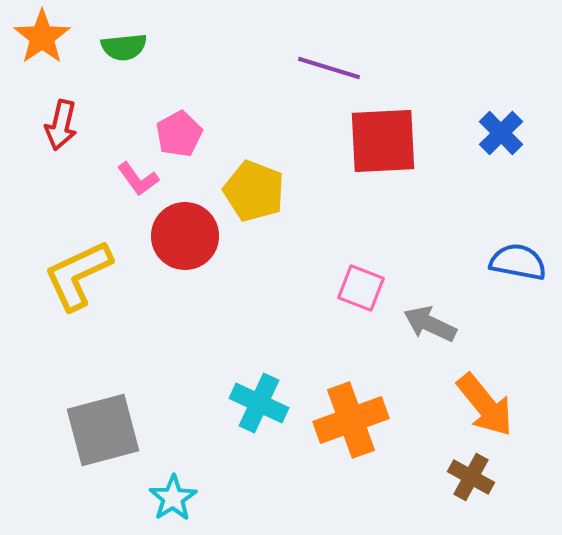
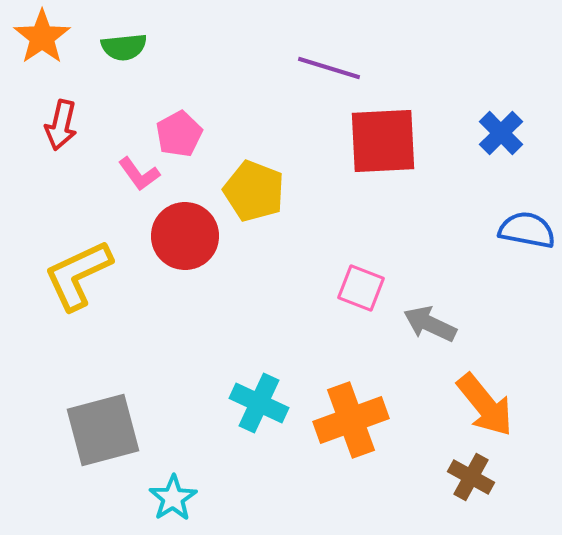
pink L-shape: moved 1 px right, 5 px up
blue semicircle: moved 9 px right, 32 px up
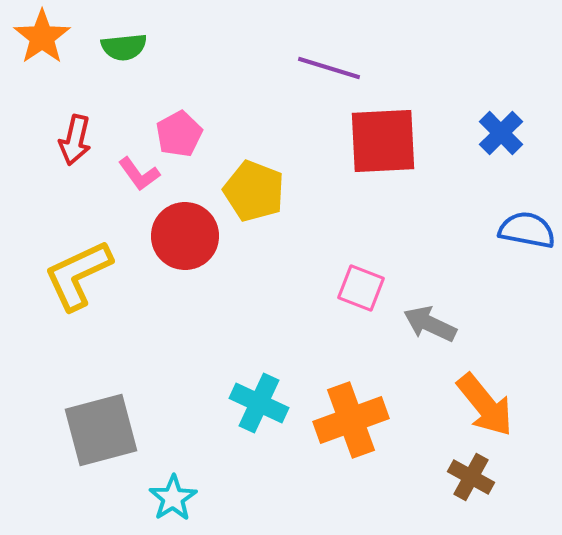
red arrow: moved 14 px right, 15 px down
gray square: moved 2 px left
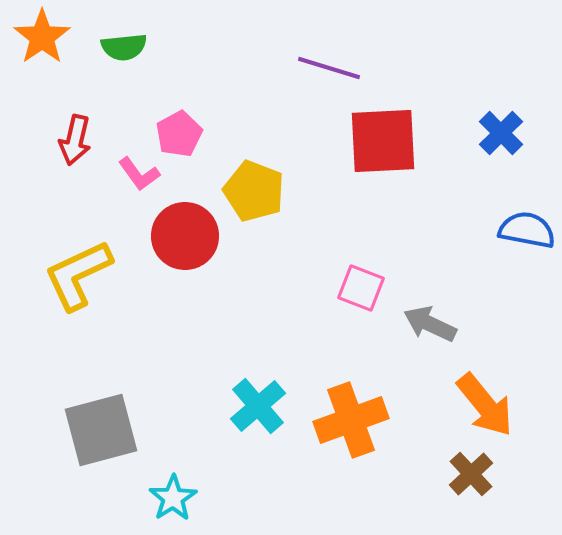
cyan cross: moved 1 px left, 3 px down; rotated 24 degrees clockwise
brown cross: moved 3 px up; rotated 18 degrees clockwise
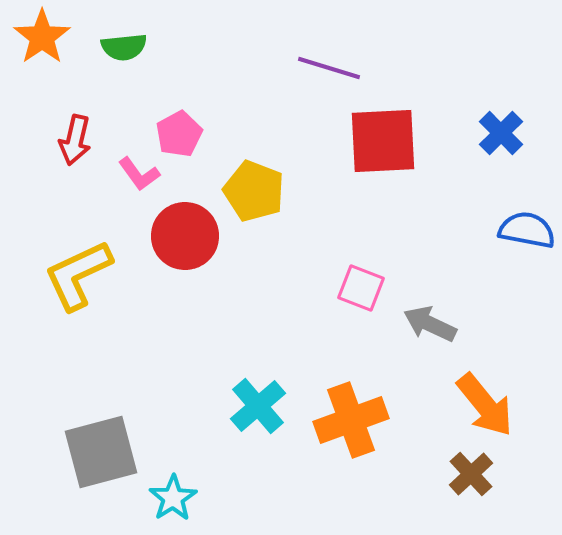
gray square: moved 22 px down
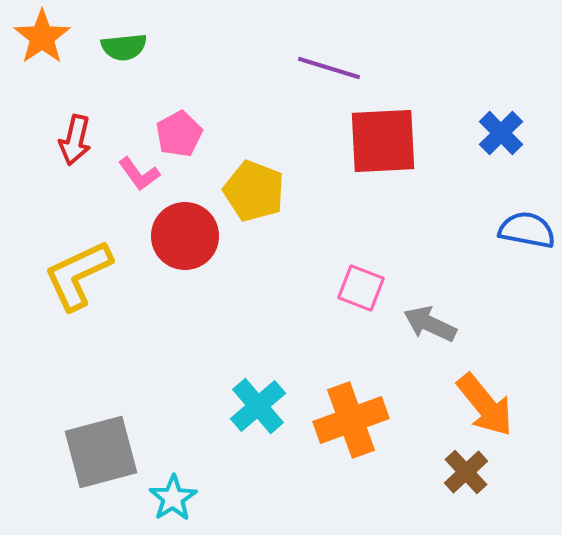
brown cross: moved 5 px left, 2 px up
